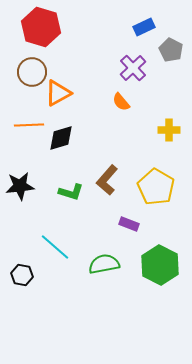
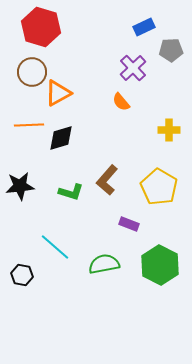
gray pentagon: rotated 30 degrees counterclockwise
yellow pentagon: moved 3 px right
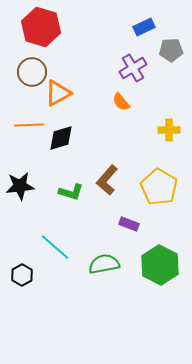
purple cross: rotated 12 degrees clockwise
black hexagon: rotated 20 degrees clockwise
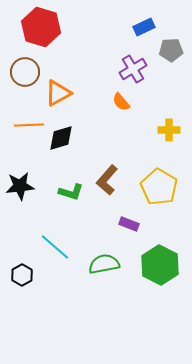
purple cross: moved 1 px down
brown circle: moved 7 px left
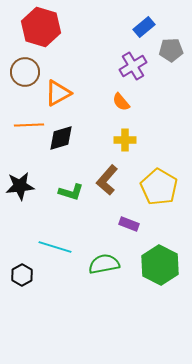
blue rectangle: rotated 15 degrees counterclockwise
purple cross: moved 3 px up
yellow cross: moved 44 px left, 10 px down
cyan line: rotated 24 degrees counterclockwise
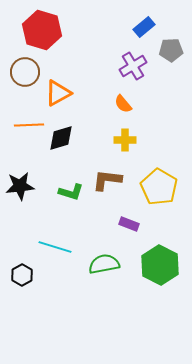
red hexagon: moved 1 px right, 3 px down
orange semicircle: moved 2 px right, 2 px down
brown L-shape: rotated 56 degrees clockwise
